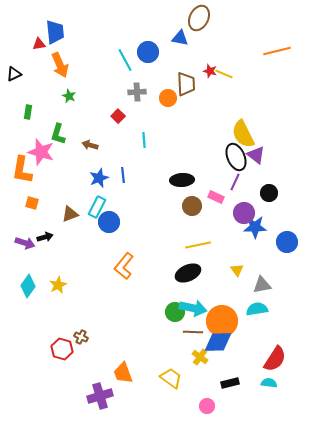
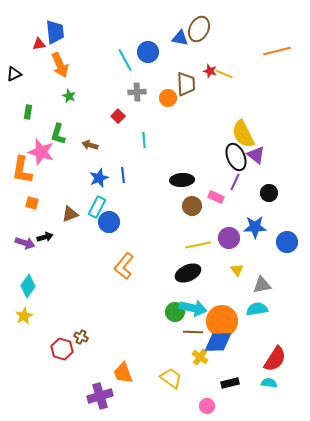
brown ellipse at (199, 18): moved 11 px down
purple circle at (244, 213): moved 15 px left, 25 px down
yellow star at (58, 285): moved 34 px left, 31 px down
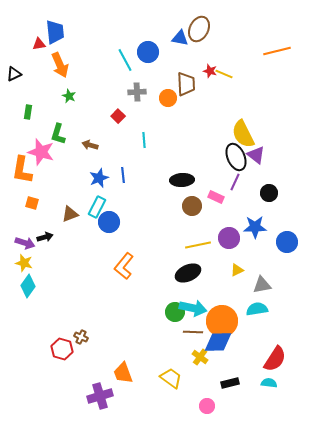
yellow triangle at (237, 270): rotated 40 degrees clockwise
yellow star at (24, 316): moved 53 px up; rotated 30 degrees counterclockwise
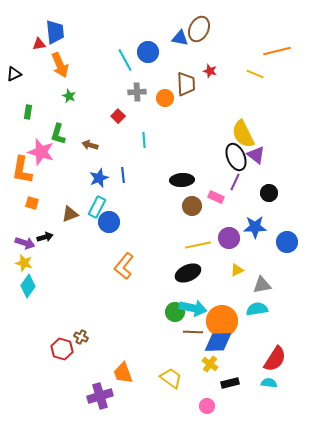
yellow line at (224, 74): moved 31 px right
orange circle at (168, 98): moved 3 px left
yellow cross at (200, 357): moved 10 px right, 7 px down
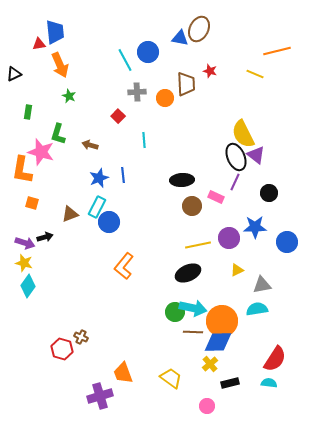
yellow cross at (210, 364): rotated 14 degrees clockwise
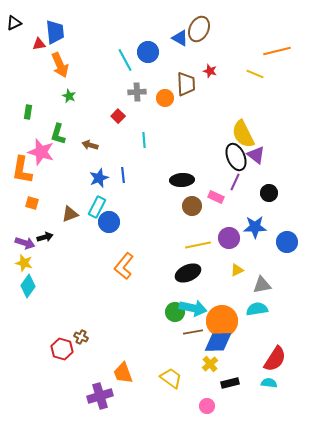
blue triangle at (180, 38): rotated 18 degrees clockwise
black triangle at (14, 74): moved 51 px up
brown line at (193, 332): rotated 12 degrees counterclockwise
